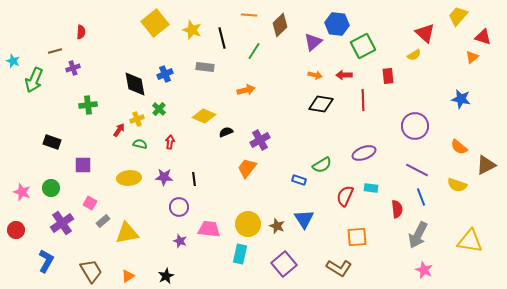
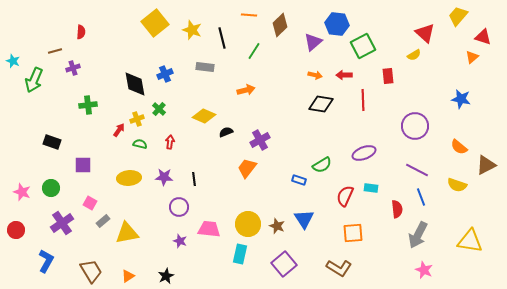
orange square at (357, 237): moved 4 px left, 4 px up
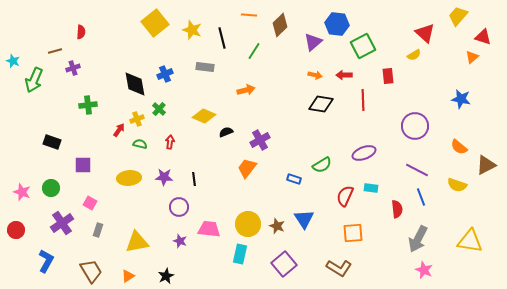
blue rectangle at (299, 180): moved 5 px left, 1 px up
gray rectangle at (103, 221): moved 5 px left, 9 px down; rotated 32 degrees counterclockwise
yellow triangle at (127, 233): moved 10 px right, 9 px down
gray arrow at (418, 235): moved 4 px down
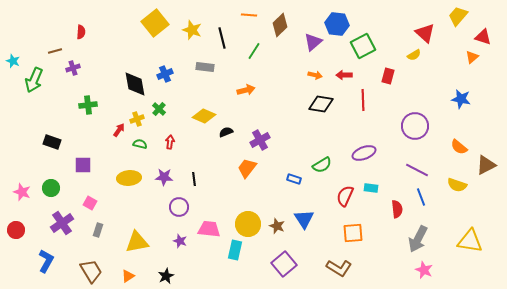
red rectangle at (388, 76): rotated 21 degrees clockwise
cyan rectangle at (240, 254): moved 5 px left, 4 px up
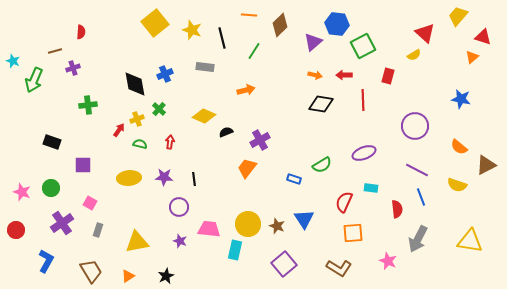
red semicircle at (345, 196): moved 1 px left, 6 px down
pink star at (424, 270): moved 36 px left, 9 px up
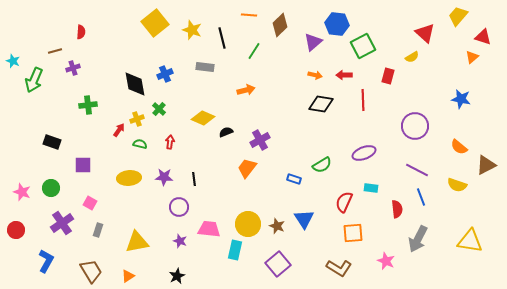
yellow semicircle at (414, 55): moved 2 px left, 2 px down
yellow diamond at (204, 116): moved 1 px left, 2 px down
pink star at (388, 261): moved 2 px left
purple square at (284, 264): moved 6 px left
black star at (166, 276): moved 11 px right
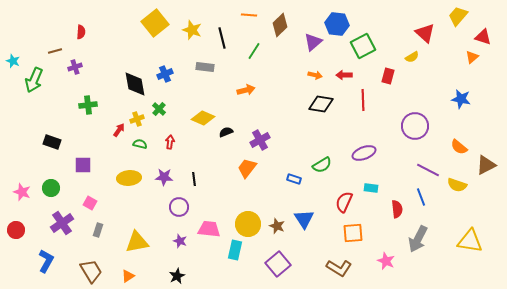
purple cross at (73, 68): moved 2 px right, 1 px up
purple line at (417, 170): moved 11 px right
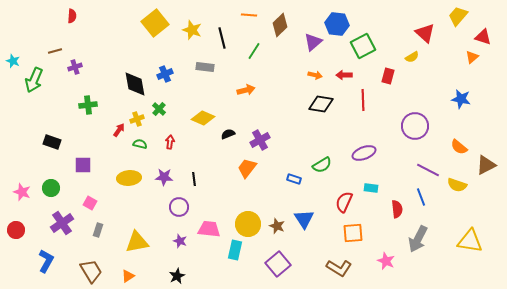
red semicircle at (81, 32): moved 9 px left, 16 px up
black semicircle at (226, 132): moved 2 px right, 2 px down
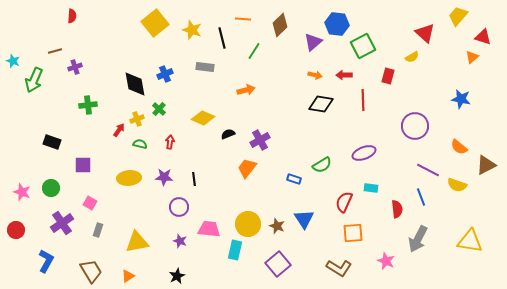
orange line at (249, 15): moved 6 px left, 4 px down
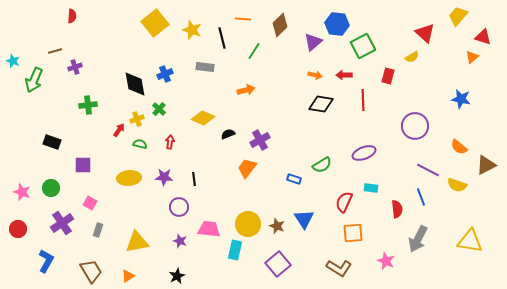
red circle at (16, 230): moved 2 px right, 1 px up
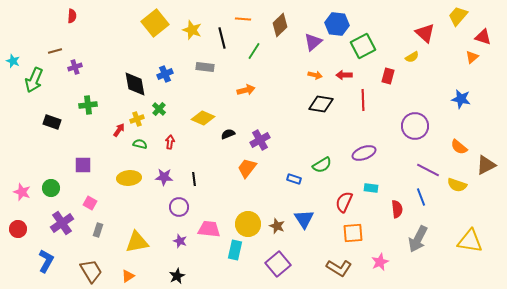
black rectangle at (52, 142): moved 20 px up
pink star at (386, 261): moved 6 px left, 1 px down; rotated 24 degrees clockwise
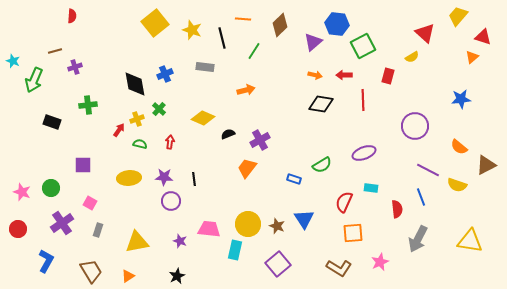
blue star at (461, 99): rotated 18 degrees counterclockwise
purple circle at (179, 207): moved 8 px left, 6 px up
